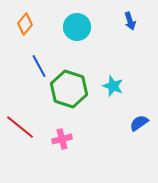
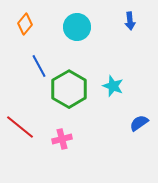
blue arrow: rotated 12 degrees clockwise
green hexagon: rotated 12 degrees clockwise
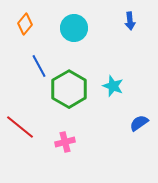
cyan circle: moved 3 px left, 1 px down
pink cross: moved 3 px right, 3 px down
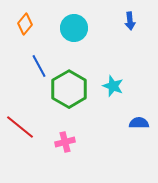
blue semicircle: rotated 36 degrees clockwise
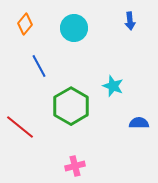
green hexagon: moved 2 px right, 17 px down
pink cross: moved 10 px right, 24 px down
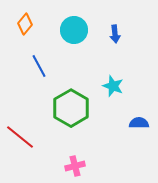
blue arrow: moved 15 px left, 13 px down
cyan circle: moved 2 px down
green hexagon: moved 2 px down
red line: moved 10 px down
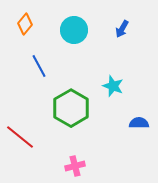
blue arrow: moved 7 px right, 5 px up; rotated 36 degrees clockwise
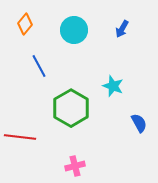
blue semicircle: rotated 60 degrees clockwise
red line: rotated 32 degrees counterclockwise
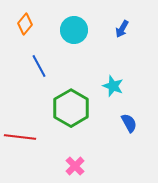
blue semicircle: moved 10 px left
pink cross: rotated 30 degrees counterclockwise
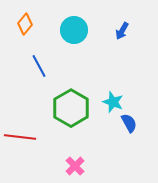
blue arrow: moved 2 px down
cyan star: moved 16 px down
